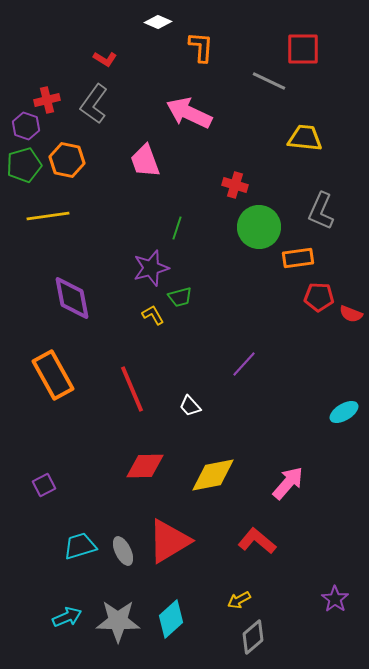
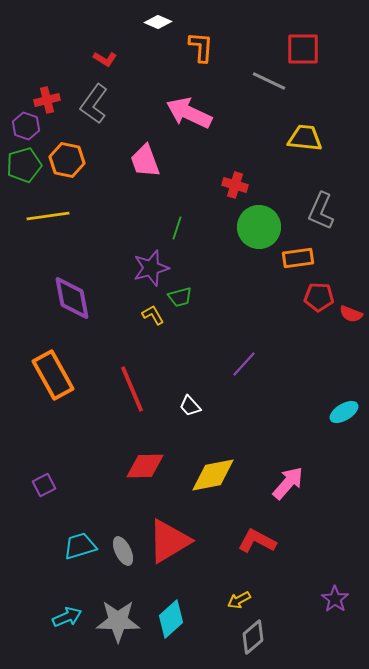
red L-shape at (257, 541): rotated 12 degrees counterclockwise
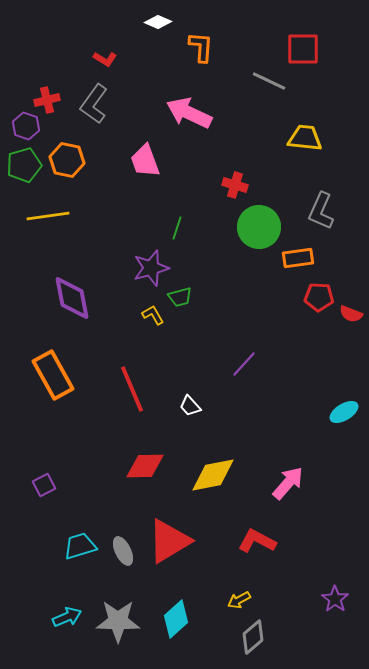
cyan diamond at (171, 619): moved 5 px right
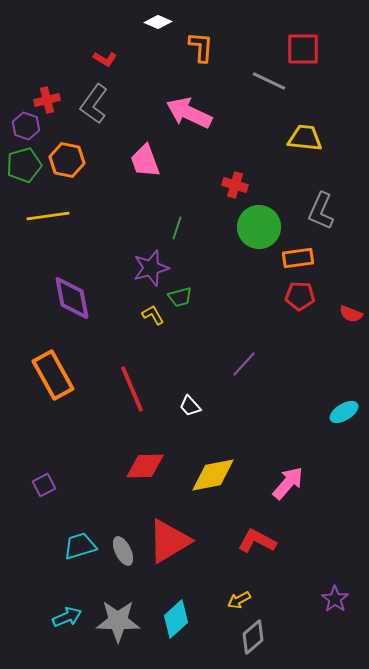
red pentagon at (319, 297): moved 19 px left, 1 px up
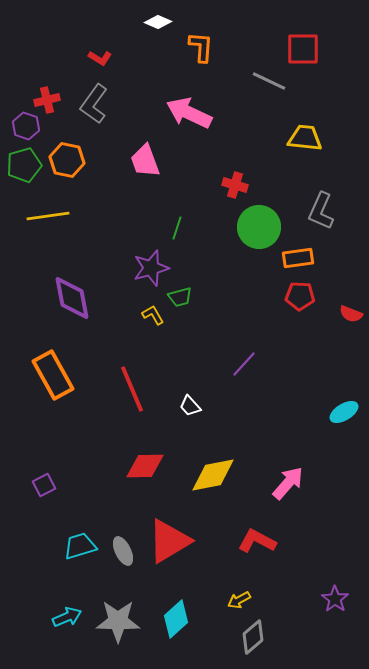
red L-shape at (105, 59): moved 5 px left, 1 px up
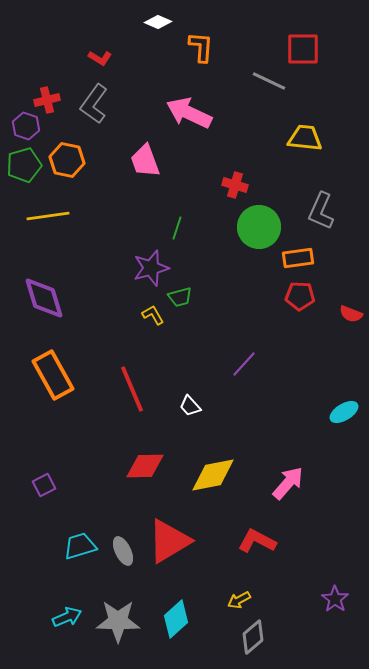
purple diamond at (72, 298): moved 28 px left; rotated 6 degrees counterclockwise
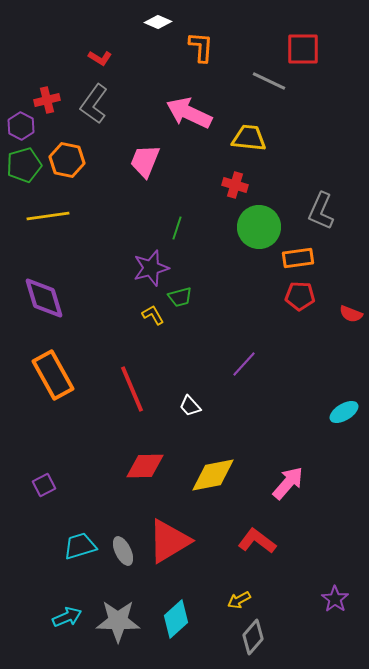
purple hexagon at (26, 126): moved 5 px left; rotated 8 degrees clockwise
yellow trapezoid at (305, 138): moved 56 px left
pink trapezoid at (145, 161): rotated 42 degrees clockwise
red L-shape at (257, 541): rotated 9 degrees clockwise
gray diamond at (253, 637): rotated 8 degrees counterclockwise
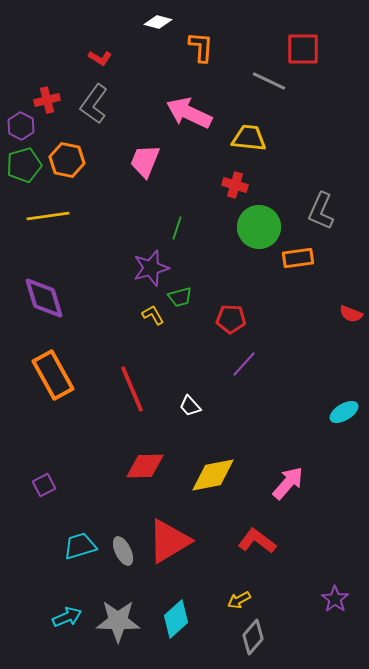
white diamond at (158, 22): rotated 8 degrees counterclockwise
red pentagon at (300, 296): moved 69 px left, 23 px down
